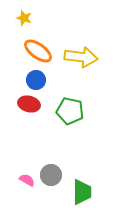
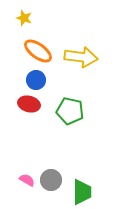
gray circle: moved 5 px down
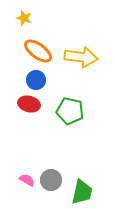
green trapezoid: rotated 12 degrees clockwise
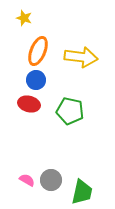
orange ellipse: rotated 76 degrees clockwise
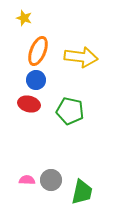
pink semicircle: rotated 28 degrees counterclockwise
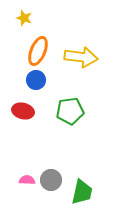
red ellipse: moved 6 px left, 7 px down
green pentagon: rotated 20 degrees counterclockwise
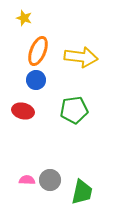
green pentagon: moved 4 px right, 1 px up
gray circle: moved 1 px left
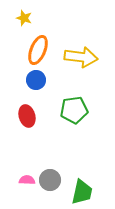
orange ellipse: moved 1 px up
red ellipse: moved 4 px right, 5 px down; rotated 60 degrees clockwise
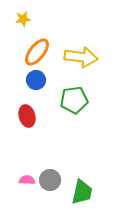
yellow star: moved 1 px left, 1 px down; rotated 28 degrees counterclockwise
orange ellipse: moved 1 px left, 2 px down; rotated 16 degrees clockwise
green pentagon: moved 10 px up
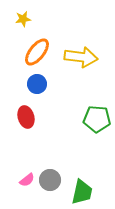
blue circle: moved 1 px right, 4 px down
green pentagon: moved 23 px right, 19 px down; rotated 12 degrees clockwise
red ellipse: moved 1 px left, 1 px down
pink semicircle: rotated 140 degrees clockwise
